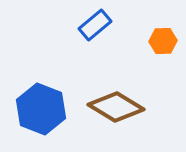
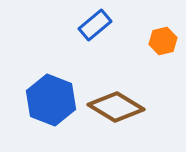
orange hexagon: rotated 12 degrees counterclockwise
blue hexagon: moved 10 px right, 9 px up
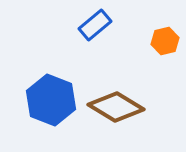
orange hexagon: moved 2 px right
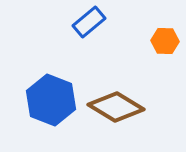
blue rectangle: moved 6 px left, 3 px up
orange hexagon: rotated 16 degrees clockwise
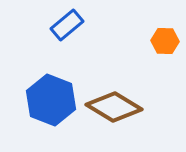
blue rectangle: moved 22 px left, 3 px down
brown diamond: moved 2 px left
